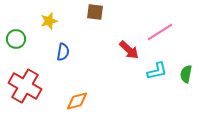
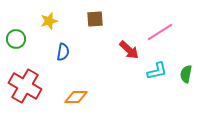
brown square: moved 7 px down; rotated 12 degrees counterclockwise
orange diamond: moved 1 px left, 4 px up; rotated 15 degrees clockwise
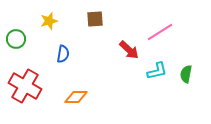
blue semicircle: moved 2 px down
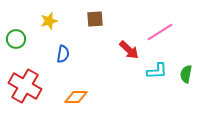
cyan L-shape: rotated 10 degrees clockwise
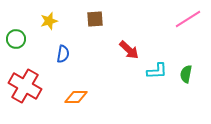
pink line: moved 28 px right, 13 px up
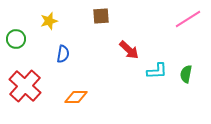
brown square: moved 6 px right, 3 px up
red cross: rotated 12 degrees clockwise
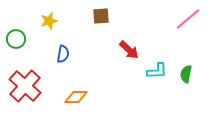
pink line: rotated 8 degrees counterclockwise
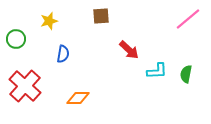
orange diamond: moved 2 px right, 1 px down
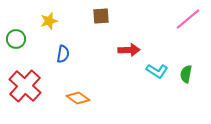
red arrow: rotated 45 degrees counterclockwise
cyan L-shape: rotated 35 degrees clockwise
orange diamond: rotated 35 degrees clockwise
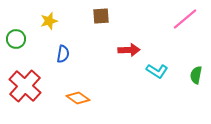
pink line: moved 3 px left
green semicircle: moved 10 px right, 1 px down
